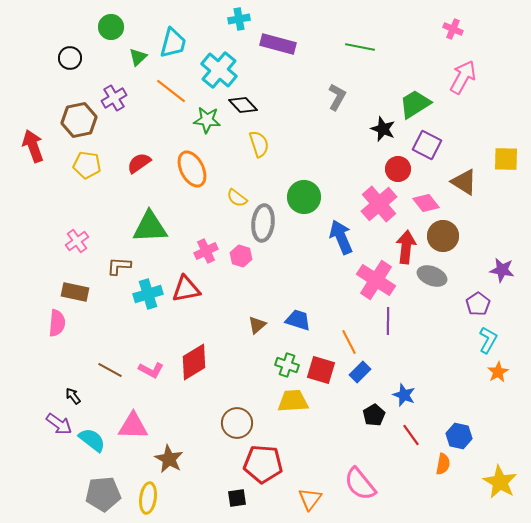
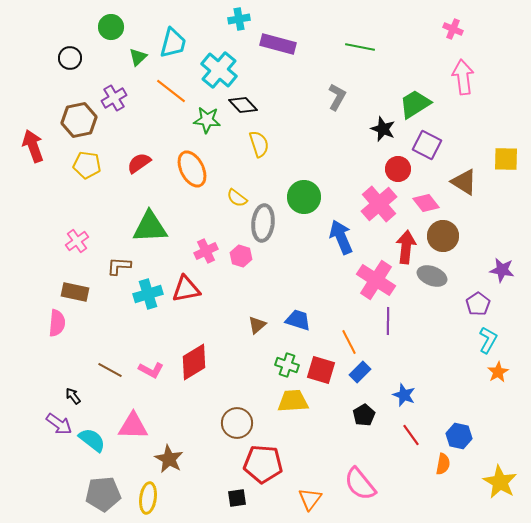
pink arrow at (463, 77): rotated 36 degrees counterclockwise
black pentagon at (374, 415): moved 10 px left
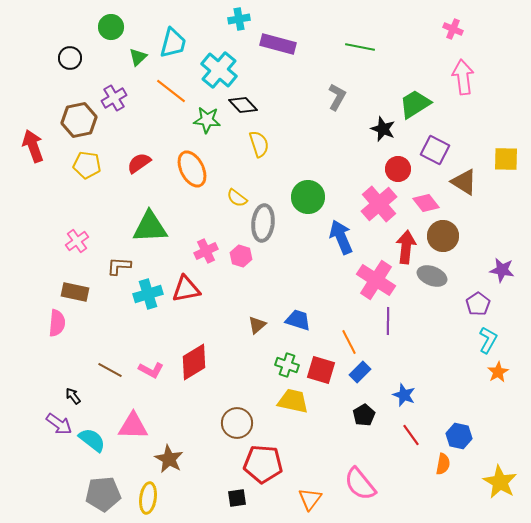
purple square at (427, 145): moved 8 px right, 5 px down
green circle at (304, 197): moved 4 px right
yellow trapezoid at (293, 401): rotated 16 degrees clockwise
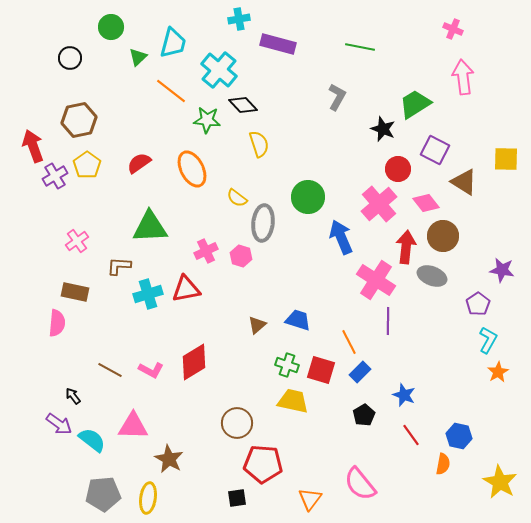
purple cross at (114, 98): moved 59 px left, 78 px down
yellow pentagon at (87, 165): rotated 28 degrees clockwise
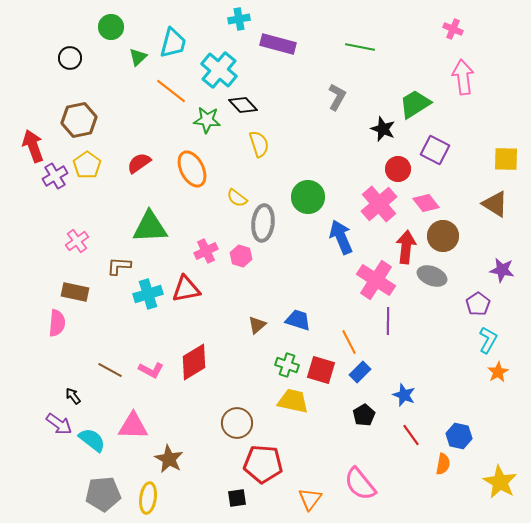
brown triangle at (464, 182): moved 31 px right, 22 px down
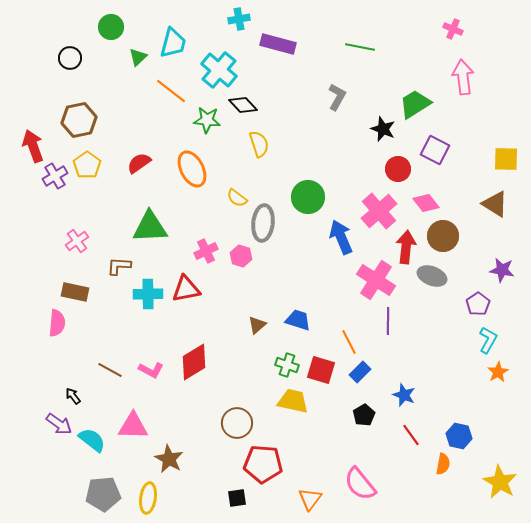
pink cross at (379, 204): moved 7 px down
cyan cross at (148, 294): rotated 16 degrees clockwise
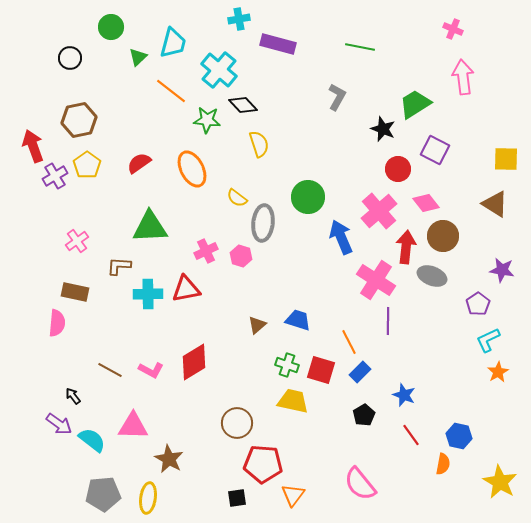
cyan L-shape at (488, 340): rotated 144 degrees counterclockwise
orange triangle at (310, 499): moved 17 px left, 4 px up
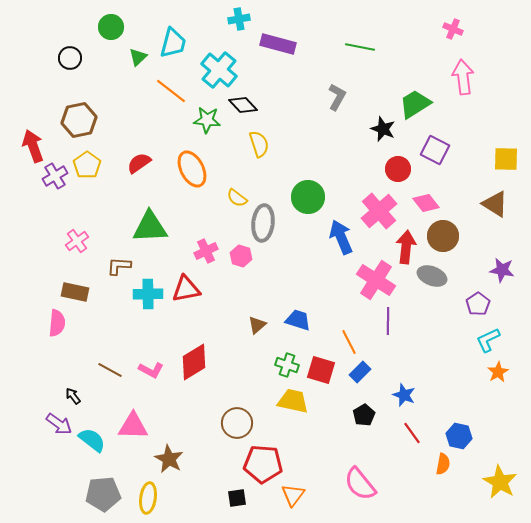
red line at (411, 435): moved 1 px right, 2 px up
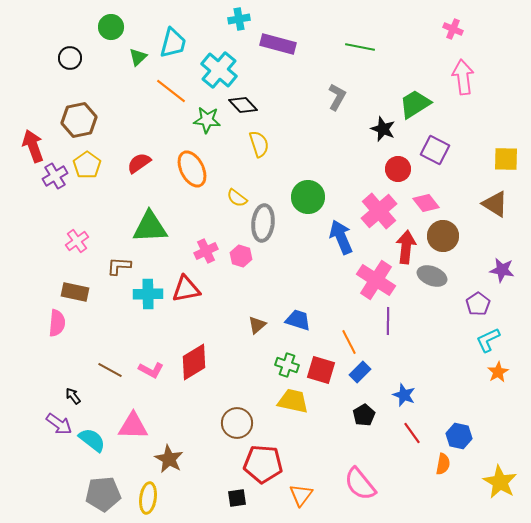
orange triangle at (293, 495): moved 8 px right
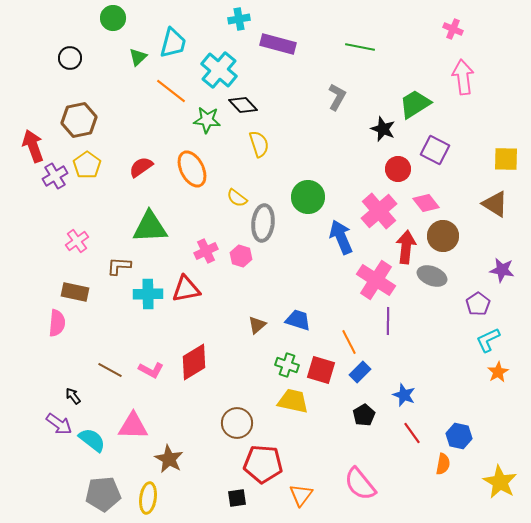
green circle at (111, 27): moved 2 px right, 9 px up
red semicircle at (139, 163): moved 2 px right, 4 px down
